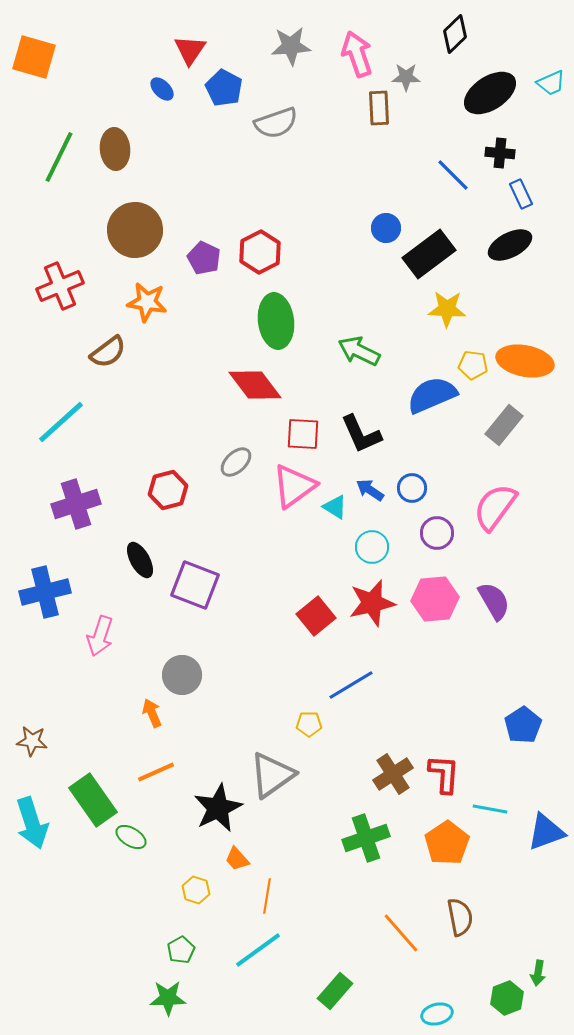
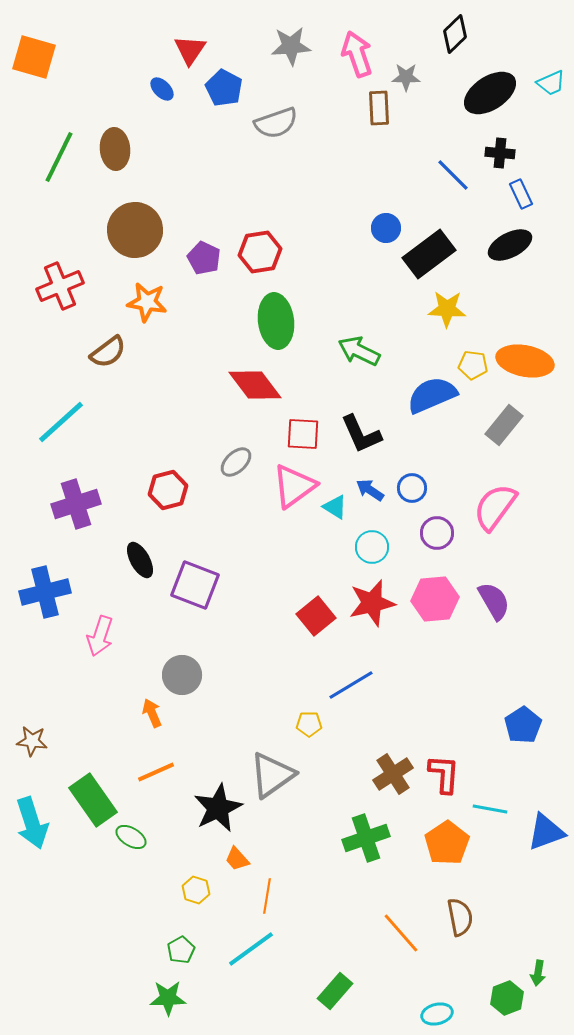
red hexagon at (260, 252): rotated 18 degrees clockwise
cyan line at (258, 950): moved 7 px left, 1 px up
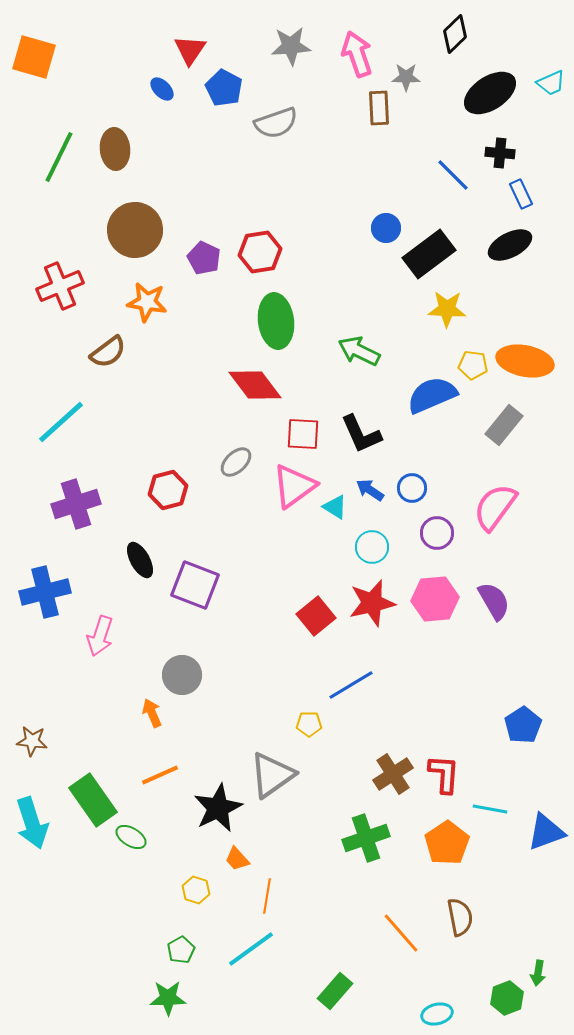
orange line at (156, 772): moved 4 px right, 3 px down
